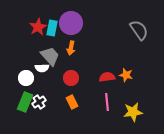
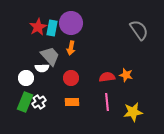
orange rectangle: rotated 64 degrees counterclockwise
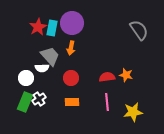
purple circle: moved 1 px right
white cross: moved 3 px up
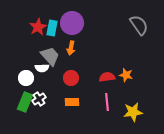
gray semicircle: moved 5 px up
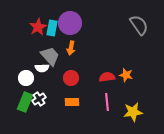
purple circle: moved 2 px left
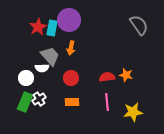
purple circle: moved 1 px left, 3 px up
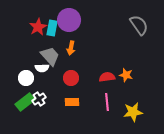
green rectangle: rotated 30 degrees clockwise
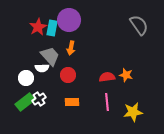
red circle: moved 3 px left, 3 px up
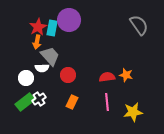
orange arrow: moved 34 px left, 6 px up
orange rectangle: rotated 64 degrees counterclockwise
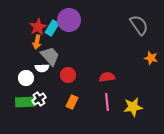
cyan rectangle: rotated 21 degrees clockwise
orange star: moved 25 px right, 17 px up
green rectangle: rotated 36 degrees clockwise
yellow star: moved 5 px up
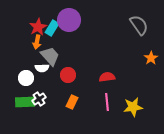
orange star: rotated 24 degrees clockwise
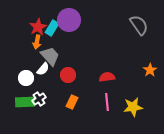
orange star: moved 1 px left, 12 px down
white semicircle: moved 1 px right, 1 px down; rotated 48 degrees counterclockwise
